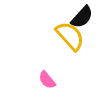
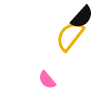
yellow semicircle: rotated 100 degrees counterclockwise
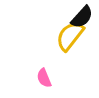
pink semicircle: moved 3 px left, 2 px up; rotated 18 degrees clockwise
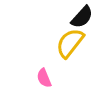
yellow semicircle: moved 7 px down
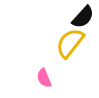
black semicircle: moved 1 px right
